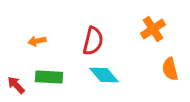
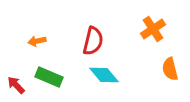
green rectangle: rotated 20 degrees clockwise
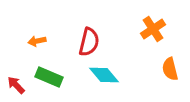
red semicircle: moved 4 px left, 1 px down
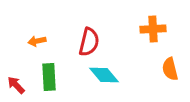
orange cross: rotated 30 degrees clockwise
green rectangle: rotated 64 degrees clockwise
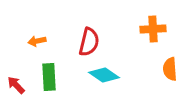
orange semicircle: rotated 10 degrees clockwise
cyan diamond: rotated 16 degrees counterclockwise
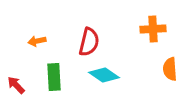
green rectangle: moved 5 px right
